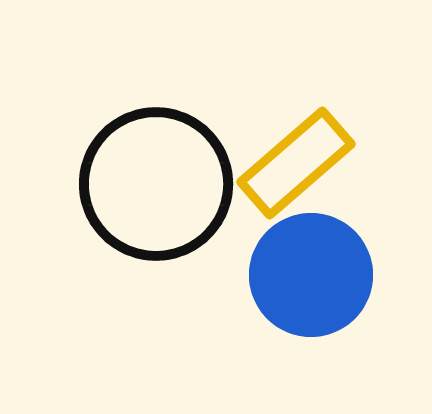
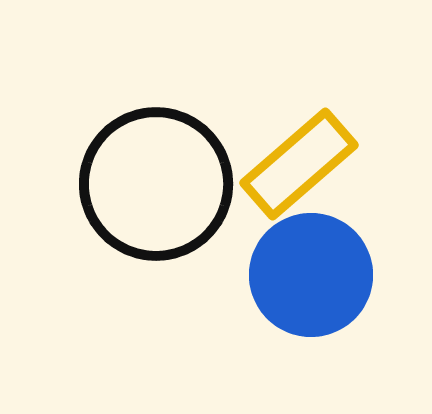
yellow rectangle: moved 3 px right, 1 px down
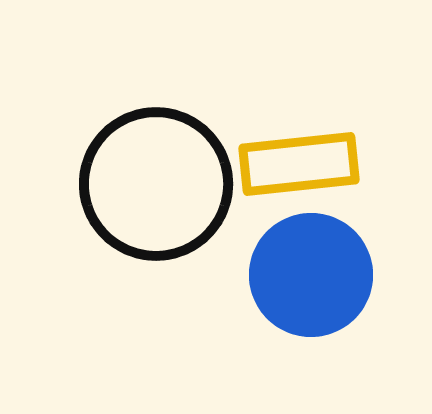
yellow rectangle: rotated 35 degrees clockwise
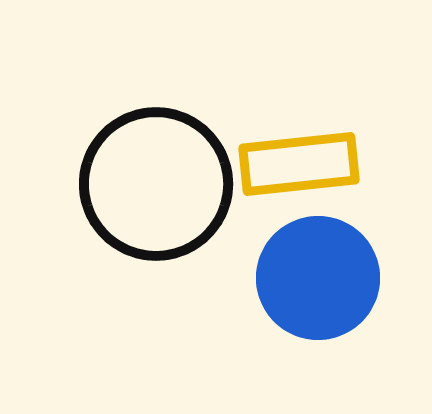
blue circle: moved 7 px right, 3 px down
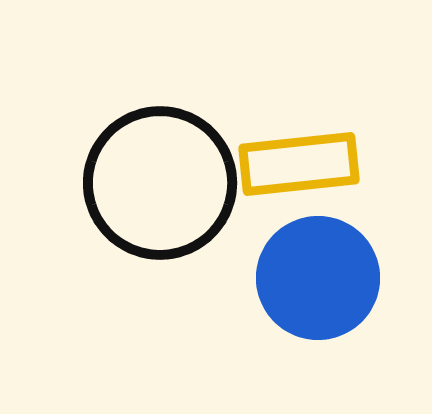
black circle: moved 4 px right, 1 px up
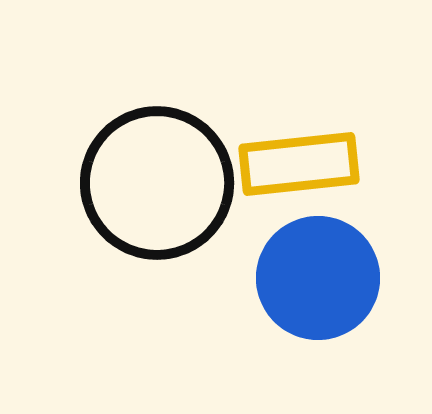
black circle: moved 3 px left
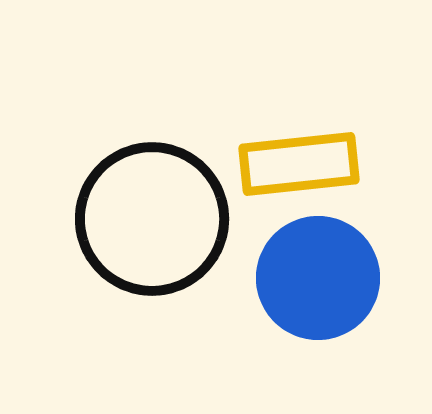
black circle: moved 5 px left, 36 px down
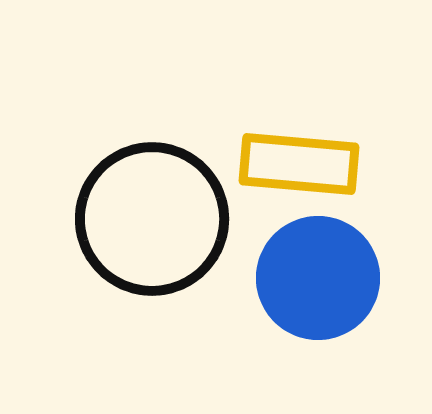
yellow rectangle: rotated 11 degrees clockwise
